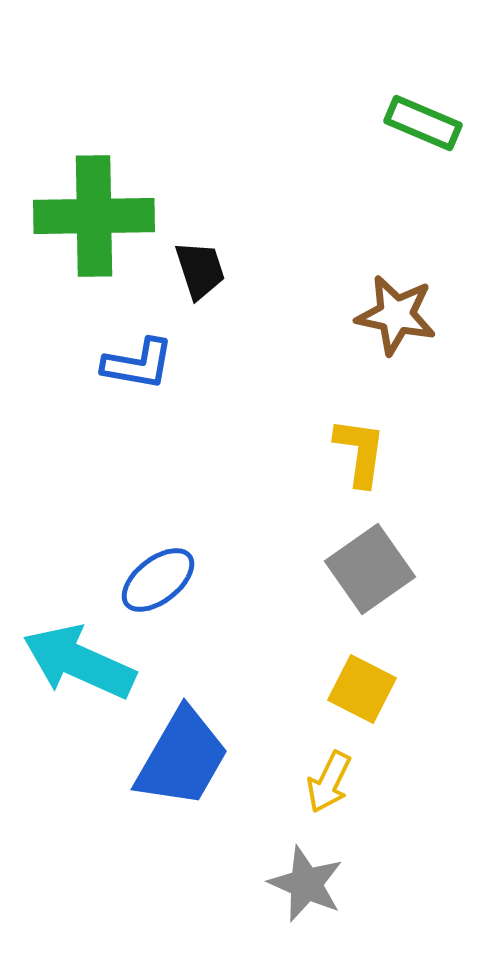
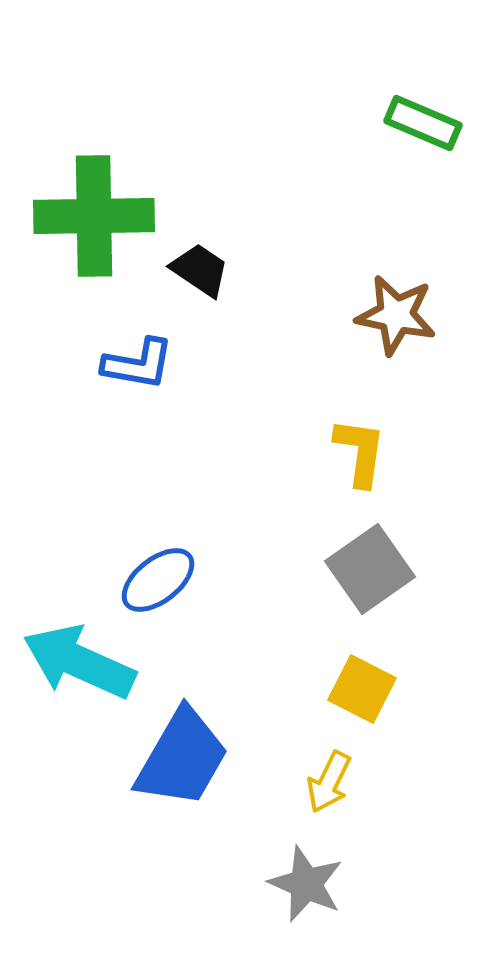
black trapezoid: rotated 38 degrees counterclockwise
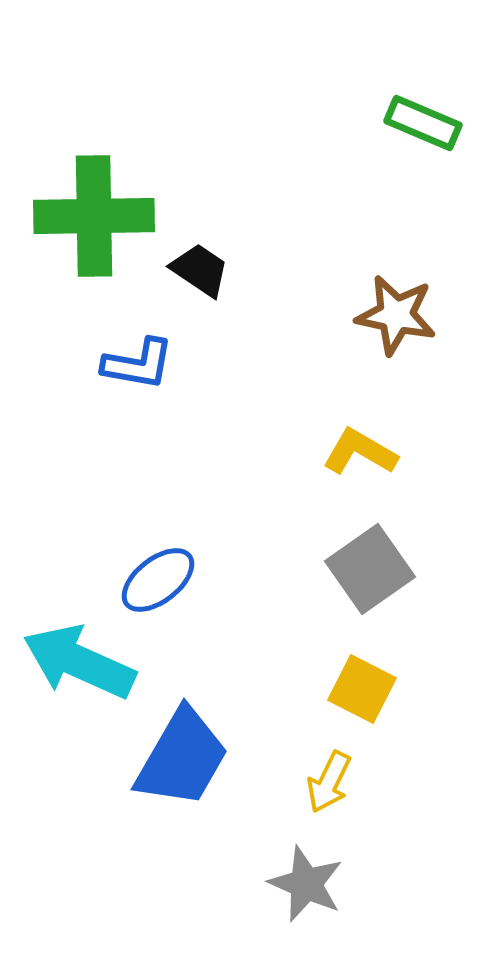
yellow L-shape: rotated 68 degrees counterclockwise
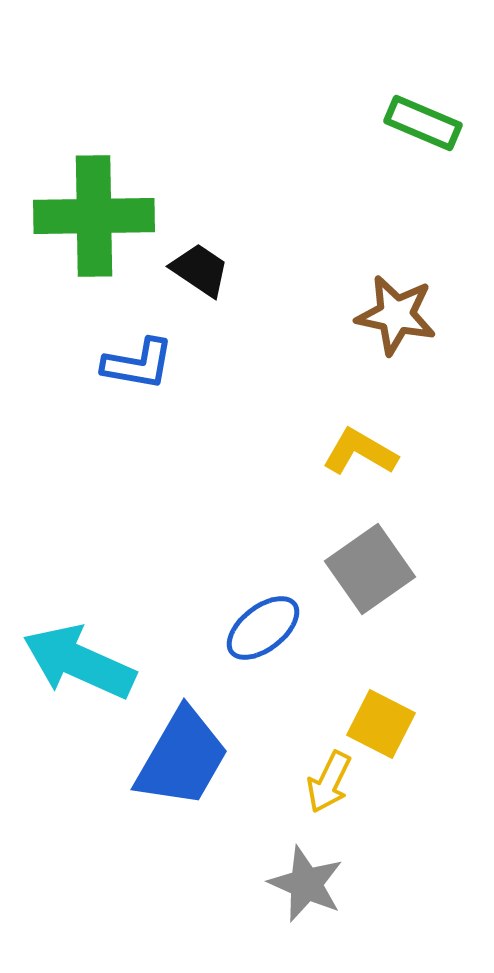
blue ellipse: moved 105 px right, 48 px down
yellow square: moved 19 px right, 35 px down
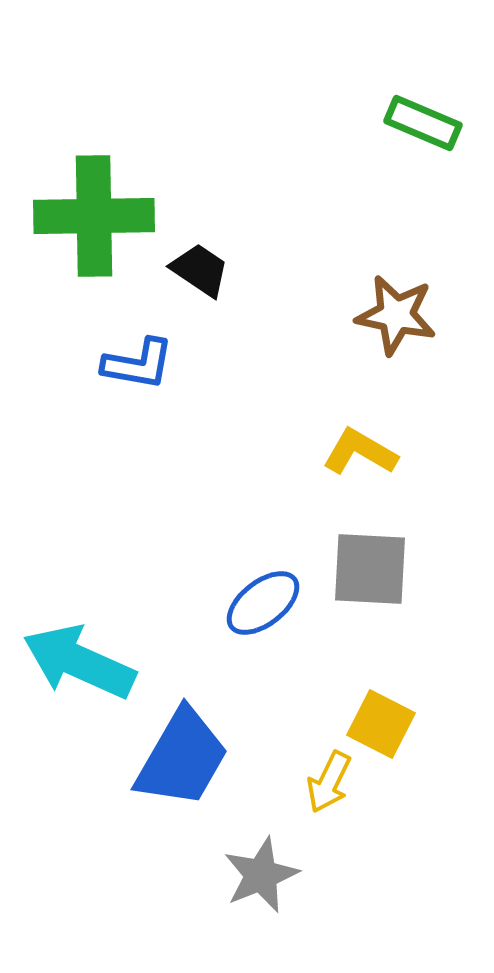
gray square: rotated 38 degrees clockwise
blue ellipse: moved 25 px up
gray star: moved 45 px left, 9 px up; rotated 26 degrees clockwise
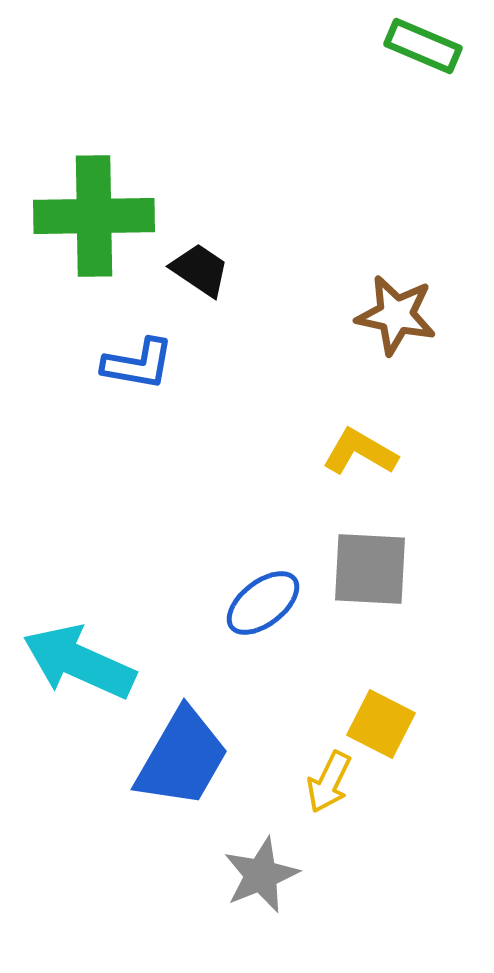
green rectangle: moved 77 px up
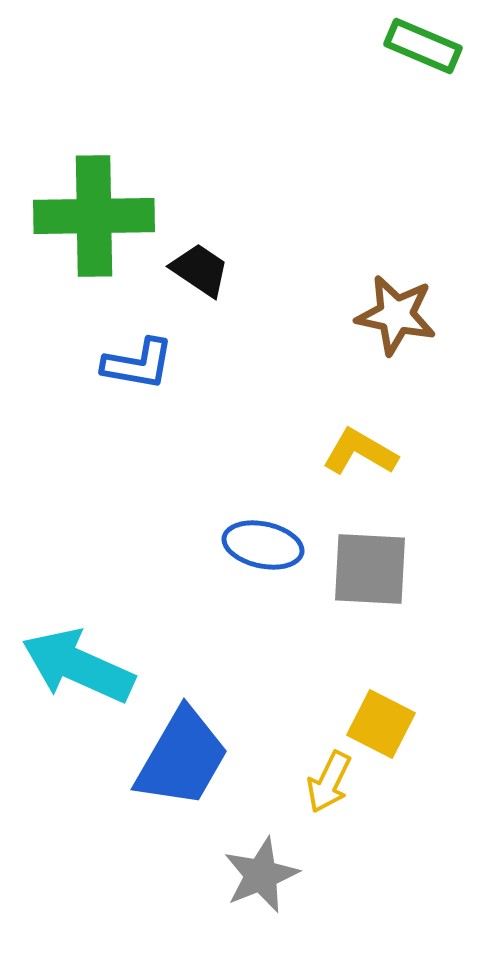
blue ellipse: moved 58 px up; rotated 50 degrees clockwise
cyan arrow: moved 1 px left, 4 px down
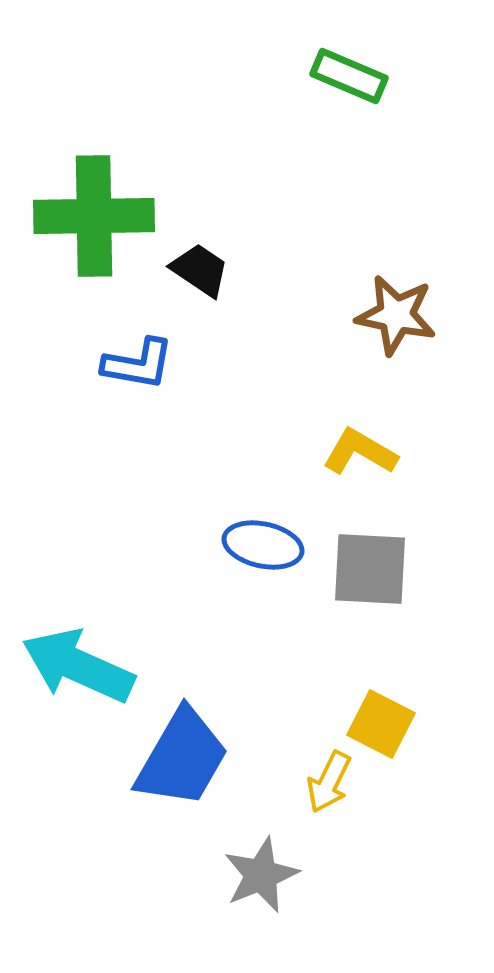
green rectangle: moved 74 px left, 30 px down
